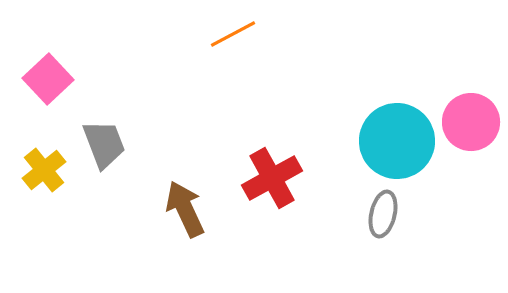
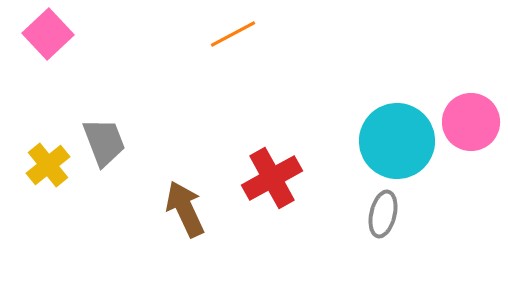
pink square: moved 45 px up
gray trapezoid: moved 2 px up
yellow cross: moved 4 px right, 5 px up
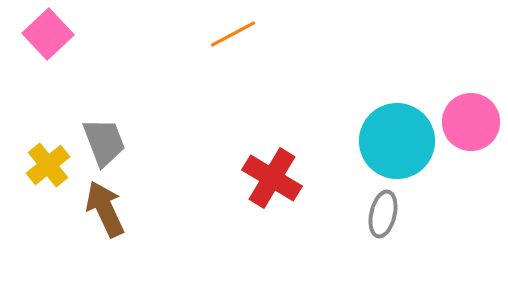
red cross: rotated 30 degrees counterclockwise
brown arrow: moved 80 px left
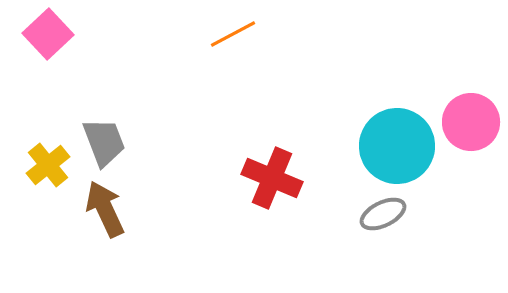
cyan circle: moved 5 px down
red cross: rotated 8 degrees counterclockwise
gray ellipse: rotated 51 degrees clockwise
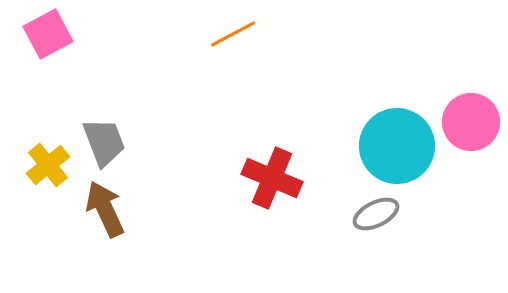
pink square: rotated 15 degrees clockwise
gray ellipse: moved 7 px left
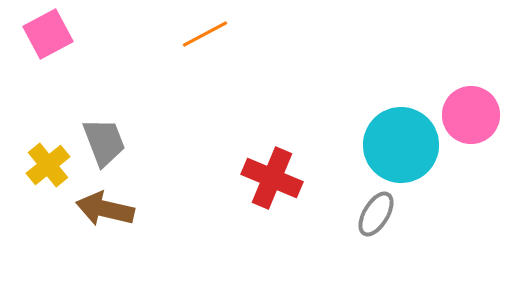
orange line: moved 28 px left
pink circle: moved 7 px up
cyan circle: moved 4 px right, 1 px up
brown arrow: rotated 52 degrees counterclockwise
gray ellipse: rotated 33 degrees counterclockwise
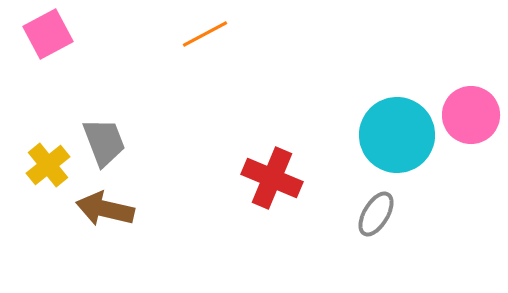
cyan circle: moved 4 px left, 10 px up
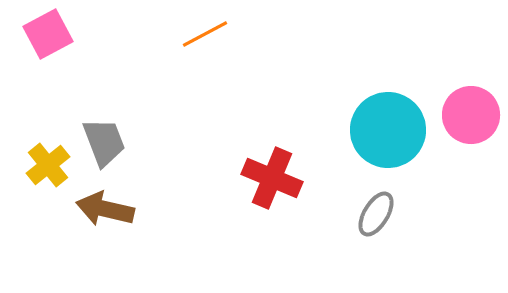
cyan circle: moved 9 px left, 5 px up
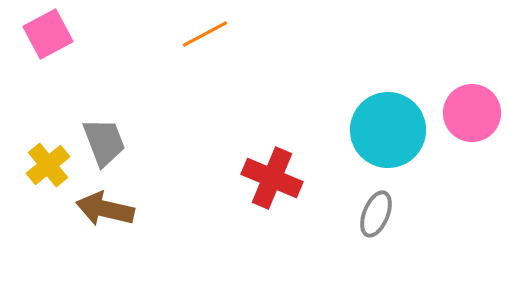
pink circle: moved 1 px right, 2 px up
gray ellipse: rotated 9 degrees counterclockwise
